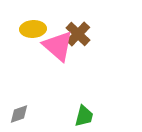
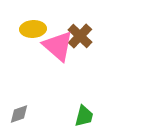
brown cross: moved 2 px right, 2 px down
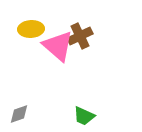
yellow ellipse: moved 2 px left
brown cross: rotated 20 degrees clockwise
green trapezoid: rotated 100 degrees clockwise
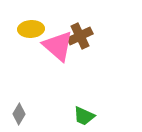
gray diamond: rotated 40 degrees counterclockwise
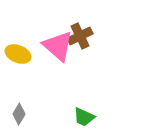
yellow ellipse: moved 13 px left, 25 px down; rotated 25 degrees clockwise
green trapezoid: moved 1 px down
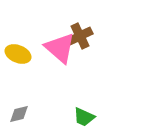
pink triangle: moved 2 px right, 2 px down
gray diamond: rotated 45 degrees clockwise
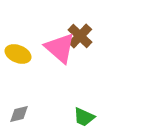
brown cross: rotated 20 degrees counterclockwise
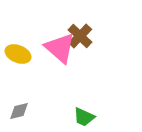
gray diamond: moved 3 px up
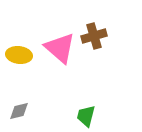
brown cross: moved 14 px right; rotated 30 degrees clockwise
yellow ellipse: moved 1 px right, 1 px down; rotated 15 degrees counterclockwise
green trapezoid: moved 2 px right, 1 px up; rotated 80 degrees clockwise
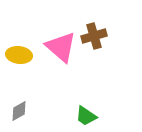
pink triangle: moved 1 px right, 1 px up
gray diamond: rotated 15 degrees counterclockwise
green trapezoid: rotated 70 degrees counterclockwise
